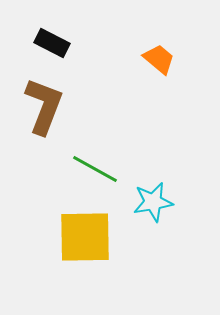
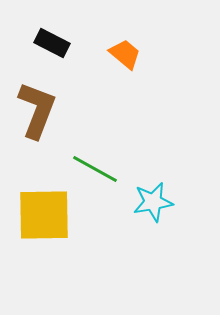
orange trapezoid: moved 34 px left, 5 px up
brown L-shape: moved 7 px left, 4 px down
yellow square: moved 41 px left, 22 px up
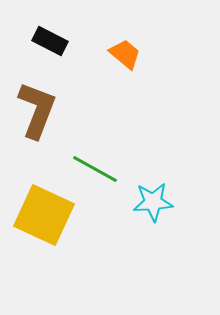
black rectangle: moved 2 px left, 2 px up
cyan star: rotated 6 degrees clockwise
yellow square: rotated 26 degrees clockwise
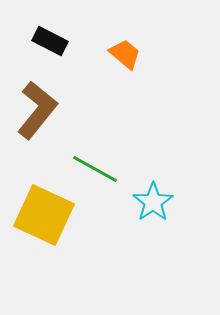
brown L-shape: rotated 18 degrees clockwise
cyan star: rotated 30 degrees counterclockwise
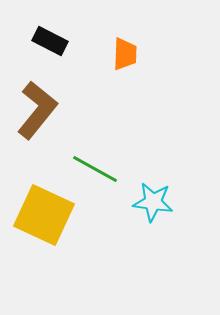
orange trapezoid: rotated 52 degrees clockwise
cyan star: rotated 30 degrees counterclockwise
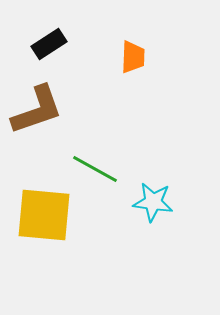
black rectangle: moved 1 px left, 3 px down; rotated 60 degrees counterclockwise
orange trapezoid: moved 8 px right, 3 px down
brown L-shape: rotated 32 degrees clockwise
yellow square: rotated 20 degrees counterclockwise
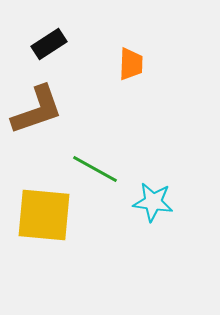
orange trapezoid: moved 2 px left, 7 px down
